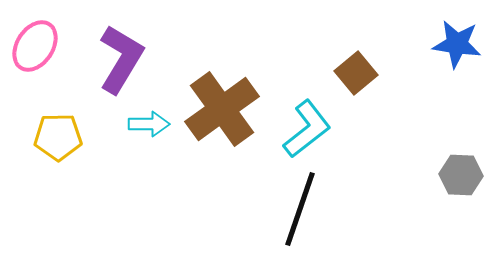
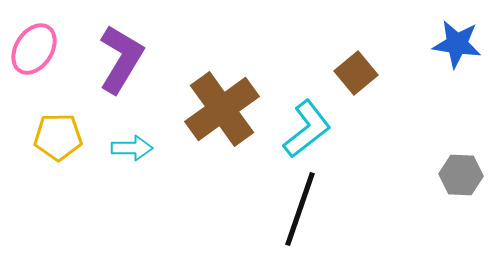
pink ellipse: moved 1 px left, 3 px down
cyan arrow: moved 17 px left, 24 px down
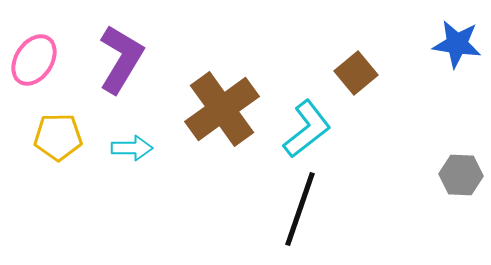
pink ellipse: moved 11 px down
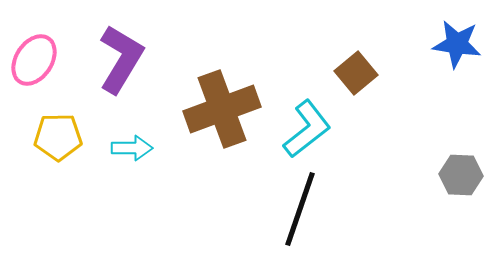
brown cross: rotated 16 degrees clockwise
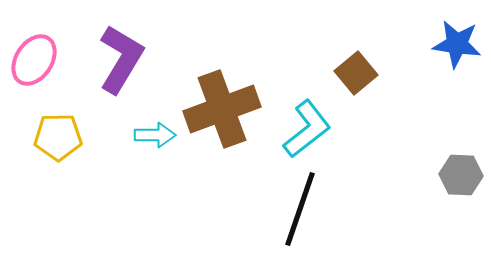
cyan arrow: moved 23 px right, 13 px up
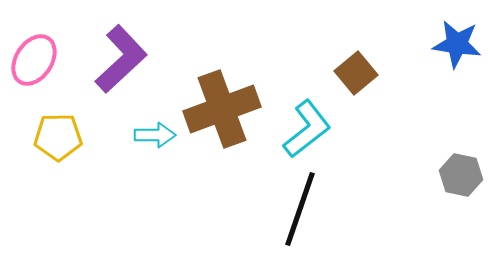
purple L-shape: rotated 16 degrees clockwise
gray hexagon: rotated 9 degrees clockwise
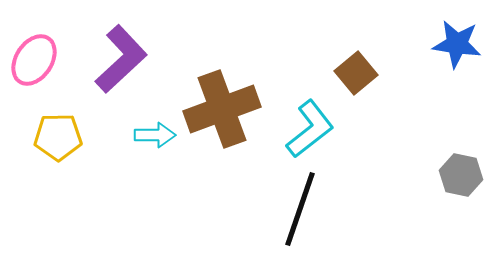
cyan L-shape: moved 3 px right
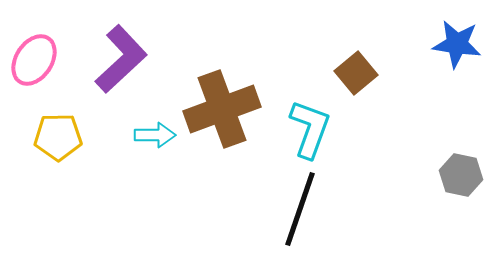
cyan L-shape: rotated 32 degrees counterclockwise
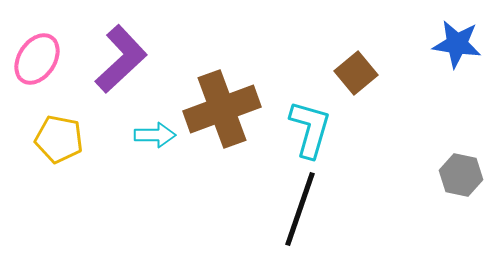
pink ellipse: moved 3 px right, 1 px up
cyan L-shape: rotated 4 degrees counterclockwise
yellow pentagon: moved 1 px right, 2 px down; rotated 12 degrees clockwise
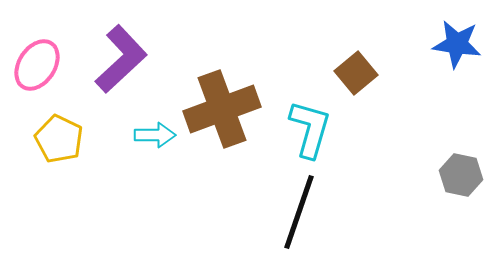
pink ellipse: moved 6 px down
yellow pentagon: rotated 15 degrees clockwise
black line: moved 1 px left, 3 px down
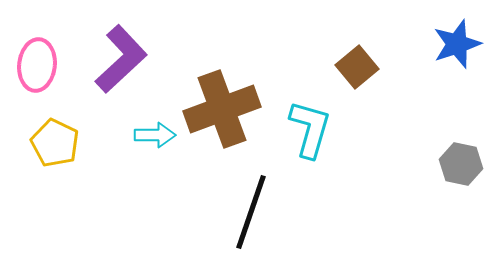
blue star: rotated 27 degrees counterclockwise
pink ellipse: rotated 27 degrees counterclockwise
brown square: moved 1 px right, 6 px up
yellow pentagon: moved 4 px left, 4 px down
gray hexagon: moved 11 px up
black line: moved 48 px left
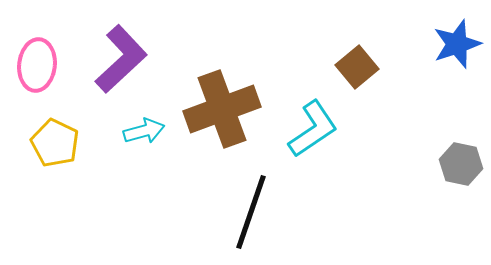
cyan L-shape: moved 3 px right; rotated 40 degrees clockwise
cyan arrow: moved 11 px left, 4 px up; rotated 15 degrees counterclockwise
